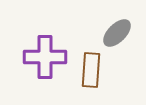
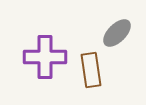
brown rectangle: rotated 12 degrees counterclockwise
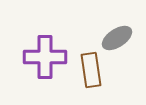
gray ellipse: moved 5 px down; rotated 12 degrees clockwise
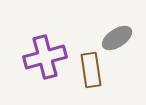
purple cross: rotated 15 degrees counterclockwise
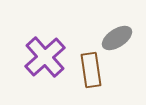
purple cross: rotated 27 degrees counterclockwise
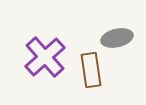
gray ellipse: rotated 20 degrees clockwise
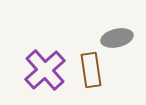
purple cross: moved 13 px down
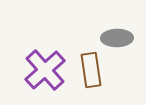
gray ellipse: rotated 12 degrees clockwise
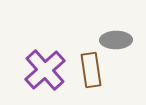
gray ellipse: moved 1 px left, 2 px down
